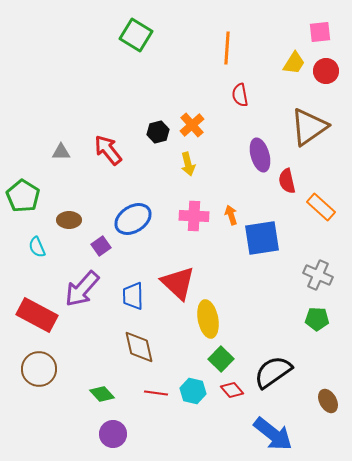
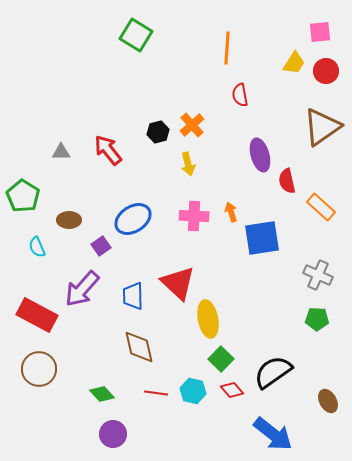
brown triangle at (309, 127): moved 13 px right
orange arrow at (231, 215): moved 3 px up
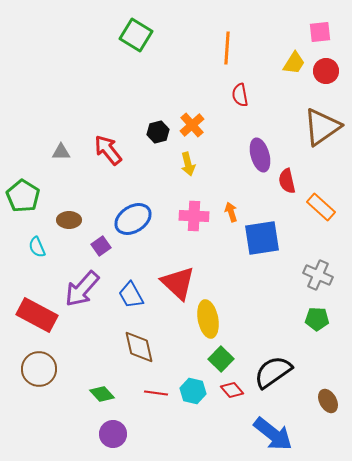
blue trapezoid at (133, 296): moved 2 px left, 1 px up; rotated 28 degrees counterclockwise
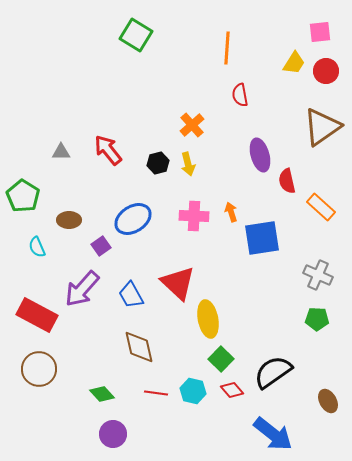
black hexagon at (158, 132): moved 31 px down
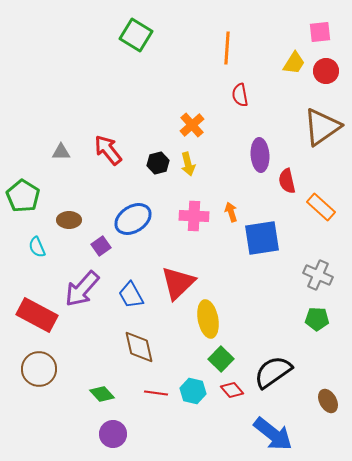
purple ellipse at (260, 155): rotated 12 degrees clockwise
red triangle at (178, 283): rotated 33 degrees clockwise
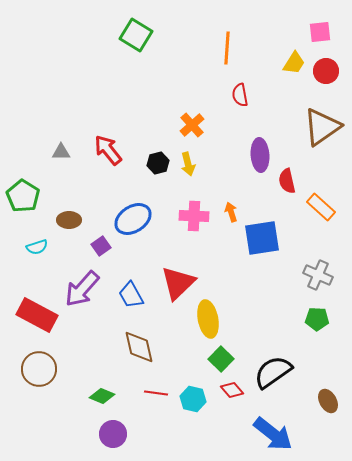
cyan semicircle at (37, 247): rotated 85 degrees counterclockwise
cyan hexagon at (193, 391): moved 8 px down
green diamond at (102, 394): moved 2 px down; rotated 25 degrees counterclockwise
